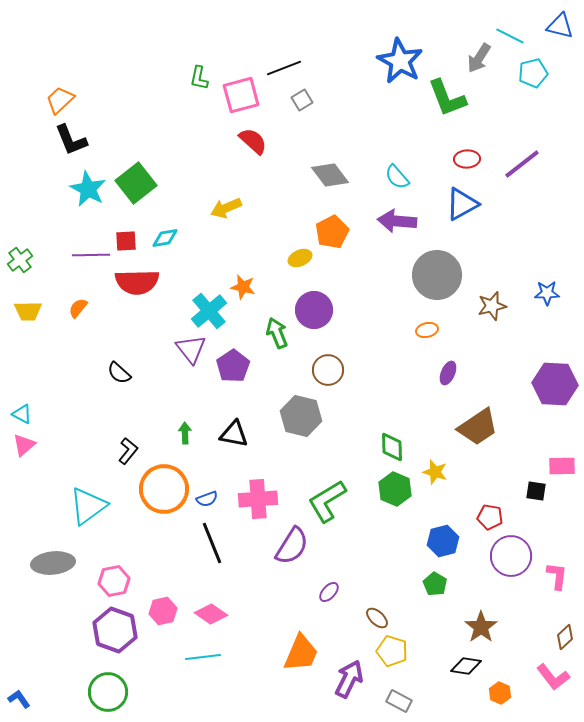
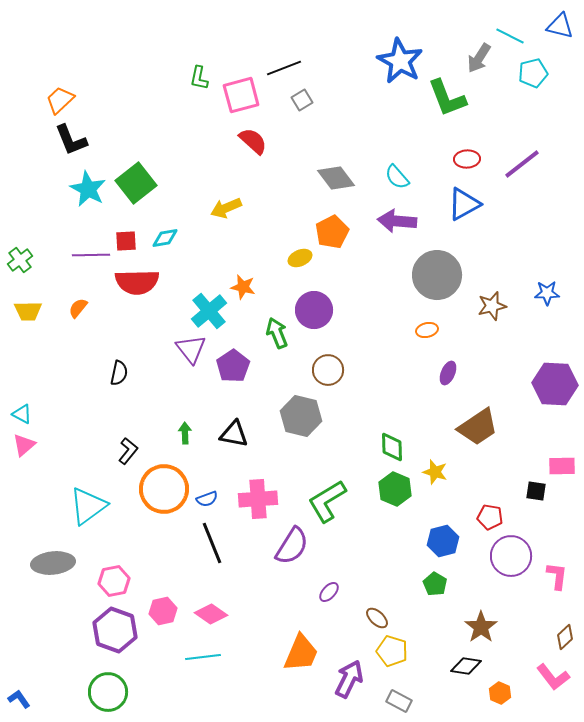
gray diamond at (330, 175): moved 6 px right, 3 px down
blue triangle at (462, 204): moved 2 px right
black semicircle at (119, 373): rotated 120 degrees counterclockwise
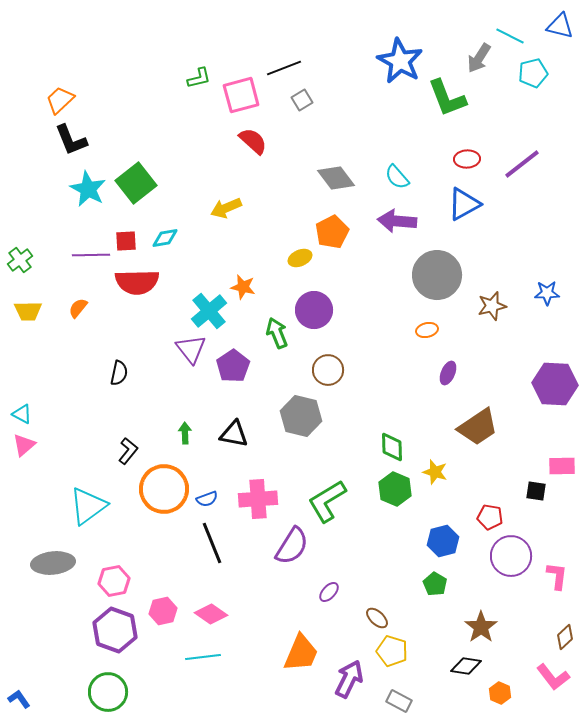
green L-shape at (199, 78): rotated 115 degrees counterclockwise
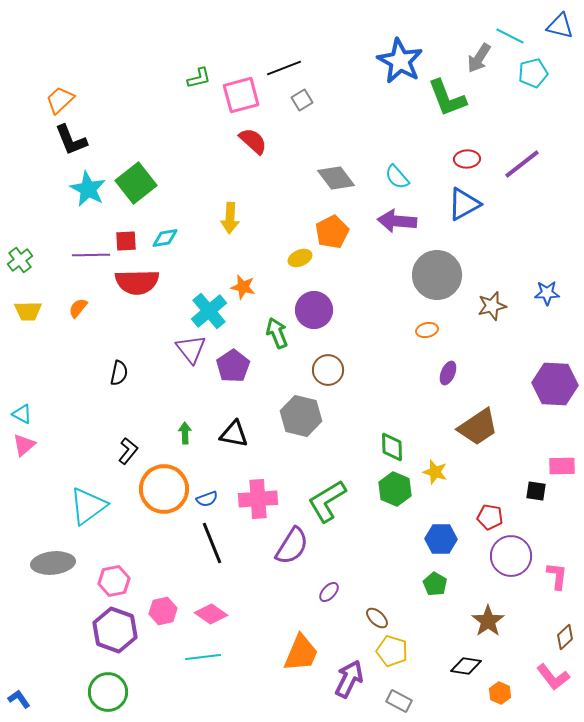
yellow arrow at (226, 208): moved 4 px right, 10 px down; rotated 64 degrees counterclockwise
blue hexagon at (443, 541): moved 2 px left, 2 px up; rotated 16 degrees clockwise
brown star at (481, 627): moved 7 px right, 6 px up
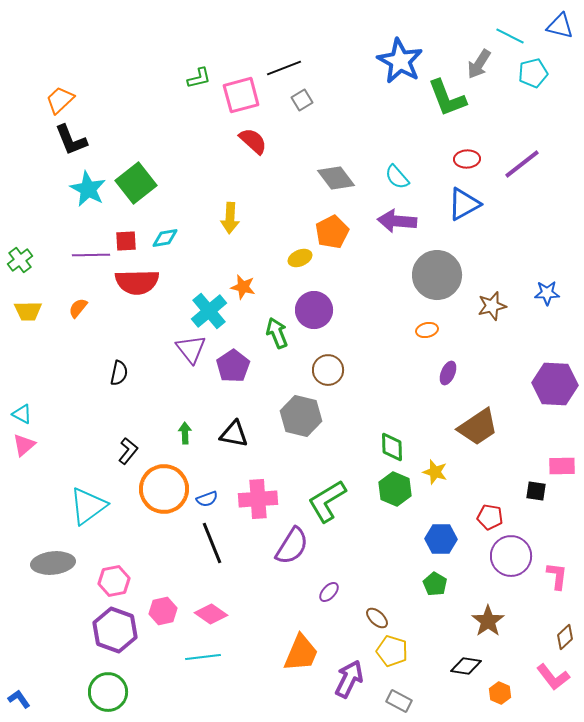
gray arrow at (479, 58): moved 6 px down
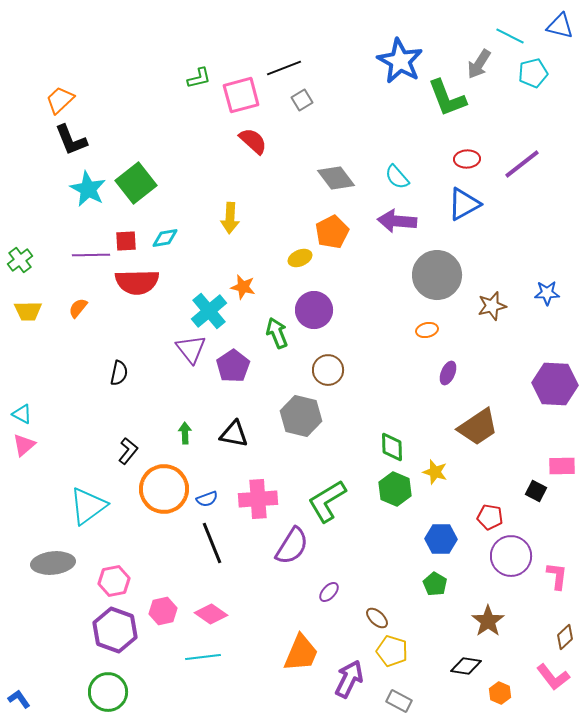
black square at (536, 491): rotated 20 degrees clockwise
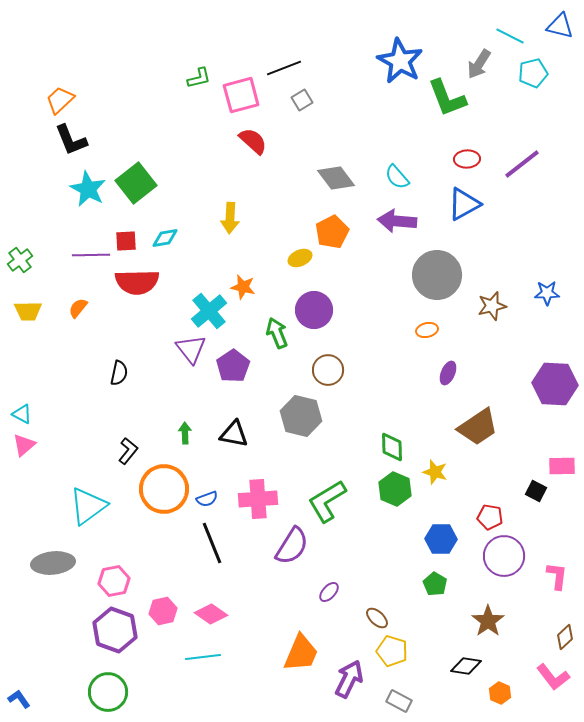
purple circle at (511, 556): moved 7 px left
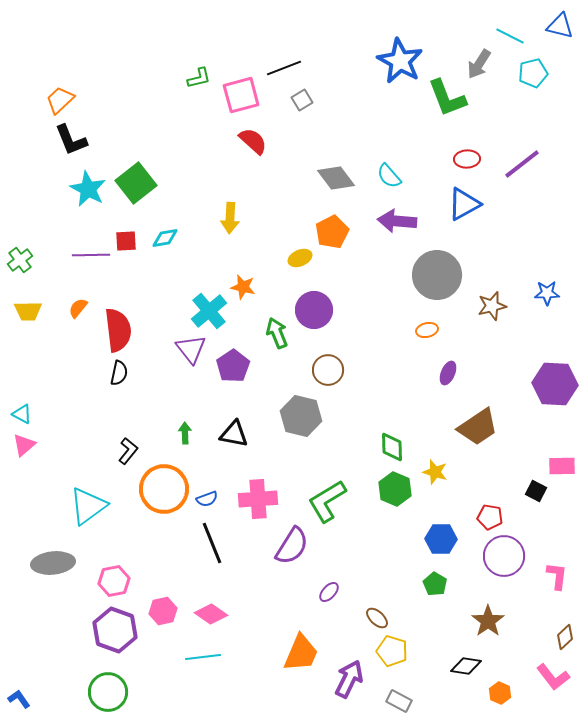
cyan semicircle at (397, 177): moved 8 px left, 1 px up
red semicircle at (137, 282): moved 19 px left, 48 px down; rotated 96 degrees counterclockwise
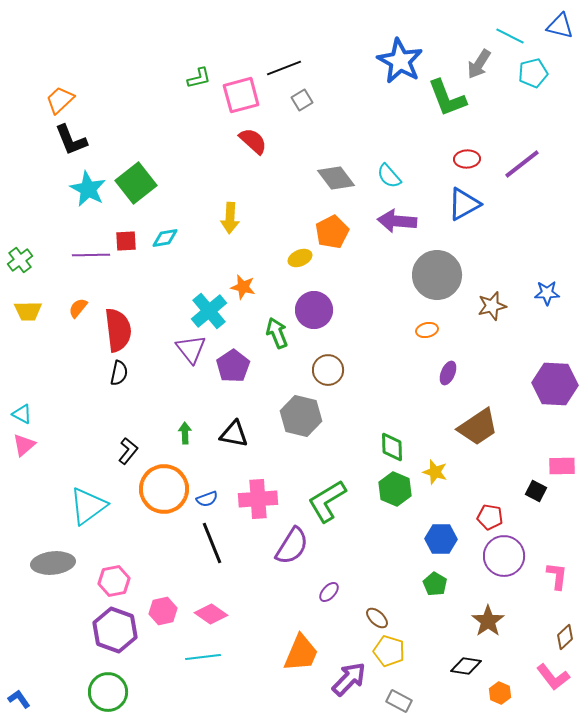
yellow pentagon at (392, 651): moved 3 px left
purple arrow at (349, 679): rotated 18 degrees clockwise
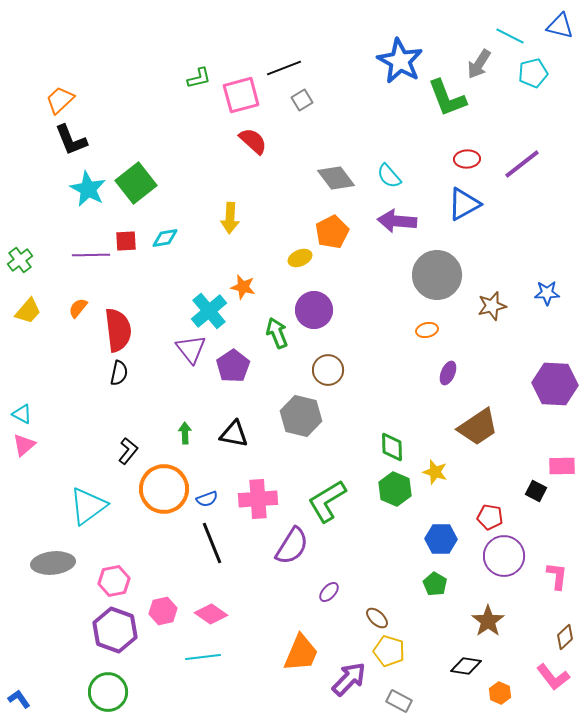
yellow trapezoid at (28, 311): rotated 48 degrees counterclockwise
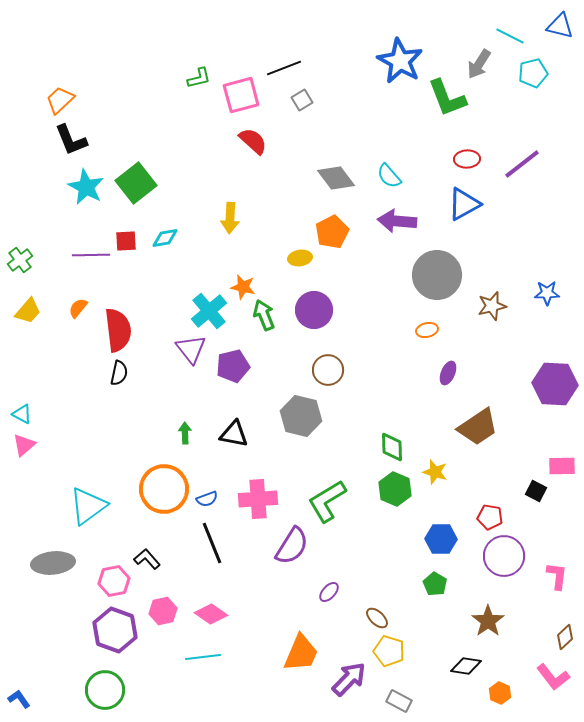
cyan star at (88, 189): moved 2 px left, 2 px up
yellow ellipse at (300, 258): rotated 15 degrees clockwise
green arrow at (277, 333): moved 13 px left, 18 px up
purple pentagon at (233, 366): rotated 20 degrees clockwise
black L-shape at (128, 451): moved 19 px right, 108 px down; rotated 80 degrees counterclockwise
green circle at (108, 692): moved 3 px left, 2 px up
